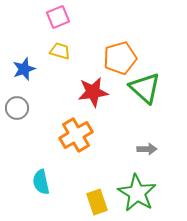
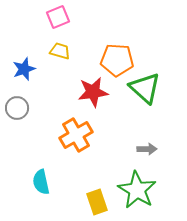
orange pentagon: moved 3 px left, 2 px down; rotated 20 degrees clockwise
green star: moved 3 px up
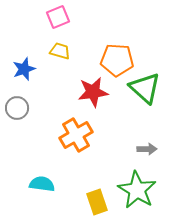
cyan semicircle: moved 1 px right, 2 px down; rotated 110 degrees clockwise
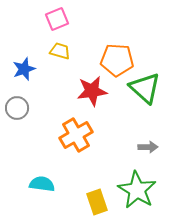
pink square: moved 1 px left, 2 px down
red star: moved 1 px left, 1 px up
gray arrow: moved 1 px right, 2 px up
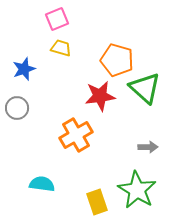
yellow trapezoid: moved 1 px right, 3 px up
orange pentagon: rotated 12 degrees clockwise
red star: moved 8 px right, 5 px down
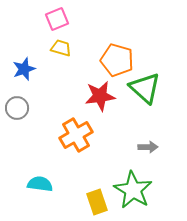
cyan semicircle: moved 2 px left
green star: moved 4 px left
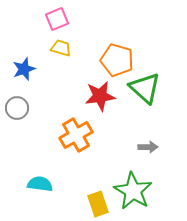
green star: moved 1 px down
yellow rectangle: moved 1 px right, 2 px down
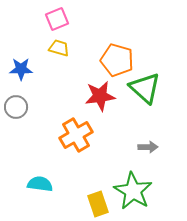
yellow trapezoid: moved 2 px left
blue star: moved 3 px left; rotated 20 degrees clockwise
gray circle: moved 1 px left, 1 px up
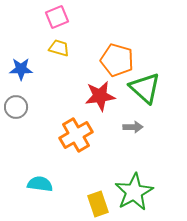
pink square: moved 2 px up
gray arrow: moved 15 px left, 20 px up
green star: moved 1 px right, 1 px down; rotated 12 degrees clockwise
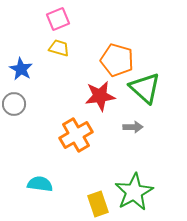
pink square: moved 1 px right, 2 px down
blue star: rotated 30 degrees clockwise
gray circle: moved 2 px left, 3 px up
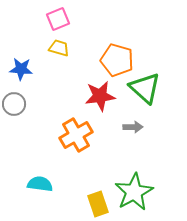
blue star: rotated 25 degrees counterclockwise
